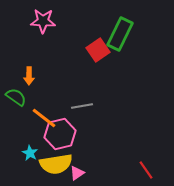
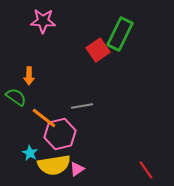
yellow semicircle: moved 2 px left, 1 px down
pink triangle: moved 4 px up
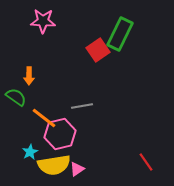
cyan star: moved 1 px up; rotated 14 degrees clockwise
red line: moved 8 px up
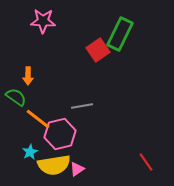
orange arrow: moved 1 px left
orange line: moved 6 px left, 1 px down
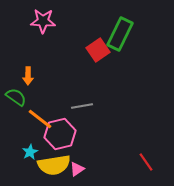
orange line: moved 2 px right
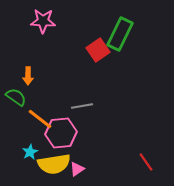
pink hexagon: moved 1 px right, 1 px up; rotated 8 degrees clockwise
yellow semicircle: moved 1 px up
